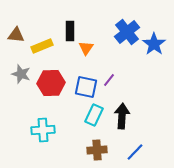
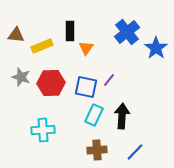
blue star: moved 2 px right, 4 px down
gray star: moved 3 px down
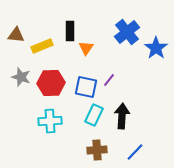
cyan cross: moved 7 px right, 9 px up
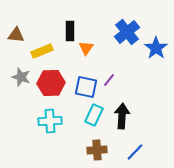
yellow rectangle: moved 5 px down
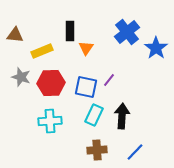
brown triangle: moved 1 px left
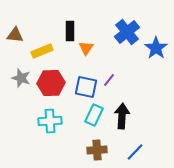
gray star: moved 1 px down
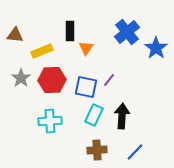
gray star: rotated 18 degrees clockwise
red hexagon: moved 1 px right, 3 px up
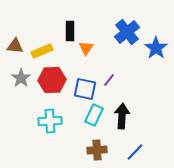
brown triangle: moved 11 px down
blue square: moved 1 px left, 2 px down
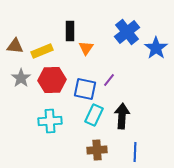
blue line: rotated 42 degrees counterclockwise
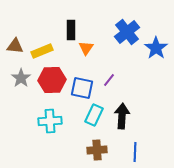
black rectangle: moved 1 px right, 1 px up
blue square: moved 3 px left, 1 px up
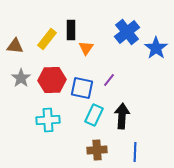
yellow rectangle: moved 5 px right, 12 px up; rotated 30 degrees counterclockwise
cyan cross: moved 2 px left, 1 px up
